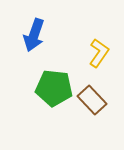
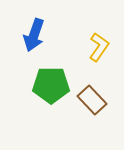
yellow L-shape: moved 6 px up
green pentagon: moved 3 px left, 3 px up; rotated 6 degrees counterclockwise
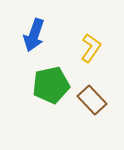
yellow L-shape: moved 8 px left, 1 px down
green pentagon: rotated 12 degrees counterclockwise
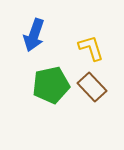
yellow L-shape: rotated 52 degrees counterclockwise
brown rectangle: moved 13 px up
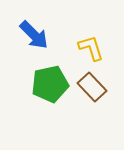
blue arrow: rotated 64 degrees counterclockwise
green pentagon: moved 1 px left, 1 px up
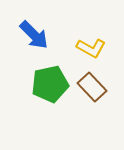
yellow L-shape: rotated 136 degrees clockwise
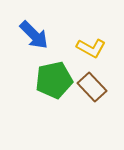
green pentagon: moved 4 px right, 4 px up
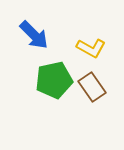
brown rectangle: rotated 8 degrees clockwise
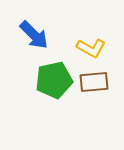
brown rectangle: moved 2 px right, 5 px up; rotated 60 degrees counterclockwise
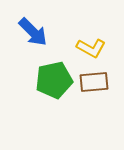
blue arrow: moved 1 px left, 3 px up
